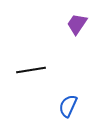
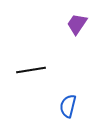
blue semicircle: rotated 10 degrees counterclockwise
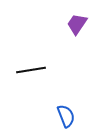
blue semicircle: moved 2 px left, 10 px down; rotated 145 degrees clockwise
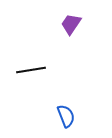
purple trapezoid: moved 6 px left
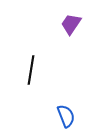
black line: rotated 72 degrees counterclockwise
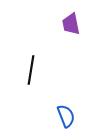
purple trapezoid: rotated 45 degrees counterclockwise
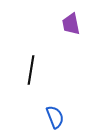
blue semicircle: moved 11 px left, 1 px down
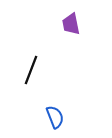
black line: rotated 12 degrees clockwise
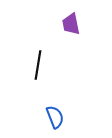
black line: moved 7 px right, 5 px up; rotated 12 degrees counterclockwise
